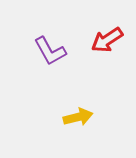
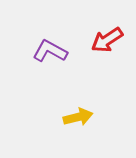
purple L-shape: rotated 148 degrees clockwise
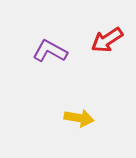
yellow arrow: moved 1 px right, 1 px down; rotated 24 degrees clockwise
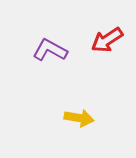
purple L-shape: moved 1 px up
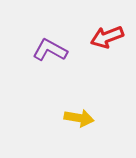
red arrow: moved 3 px up; rotated 12 degrees clockwise
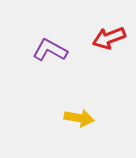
red arrow: moved 2 px right, 1 px down
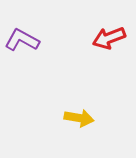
purple L-shape: moved 28 px left, 10 px up
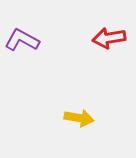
red arrow: rotated 12 degrees clockwise
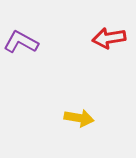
purple L-shape: moved 1 px left, 2 px down
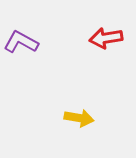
red arrow: moved 3 px left
